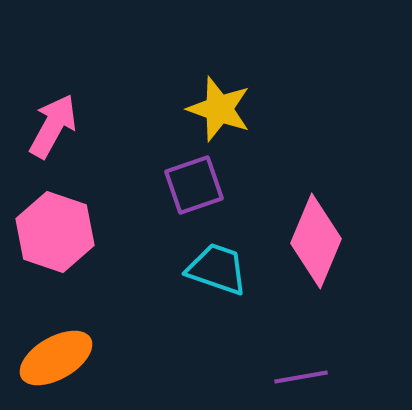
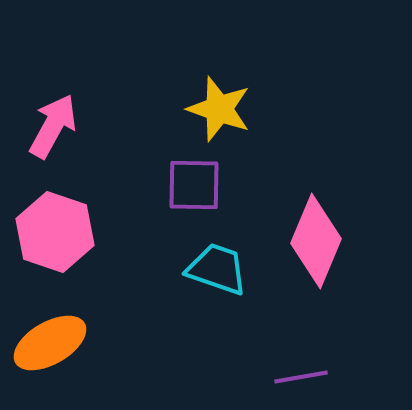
purple square: rotated 20 degrees clockwise
orange ellipse: moved 6 px left, 15 px up
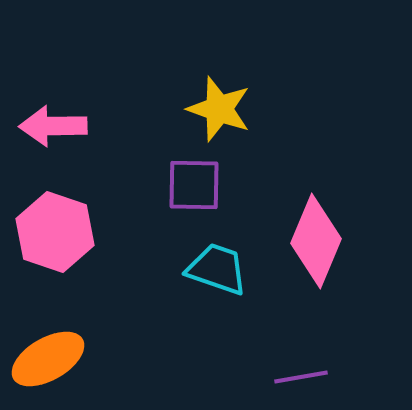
pink arrow: rotated 120 degrees counterclockwise
orange ellipse: moved 2 px left, 16 px down
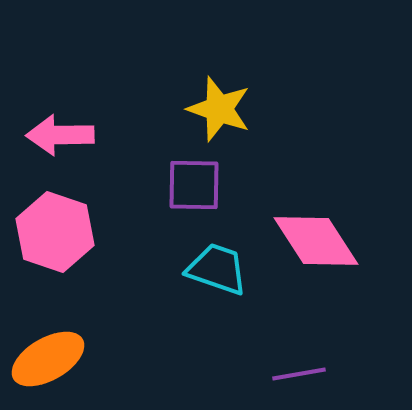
pink arrow: moved 7 px right, 9 px down
pink diamond: rotated 56 degrees counterclockwise
purple line: moved 2 px left, 3 px up
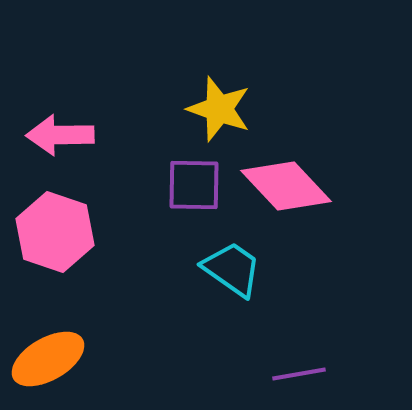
pink diamond: moved 30 px left, 55 px up; rotated 10 degrees counterclockwise
cyan trapezoid: moved 15 px right; rotated 16 degrees clockwise
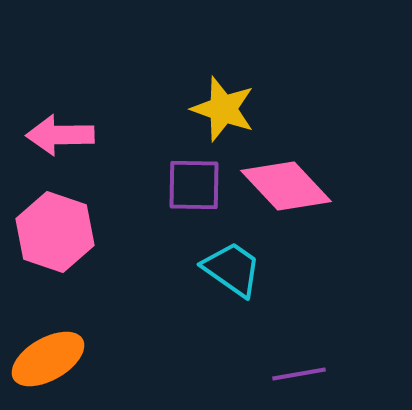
yellow star: moved 4 px right
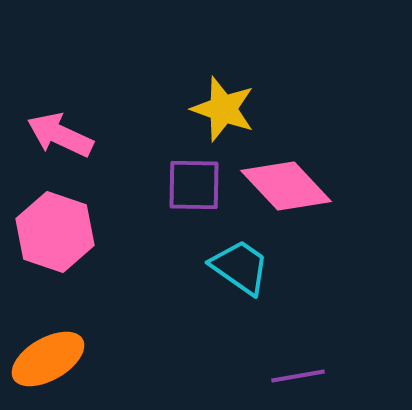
pink arrow: rotated 26 degrees clockwise
cyan trapezoid: moved 8 px right, 2 px up
purple line: moved 1 px left, 2 px down
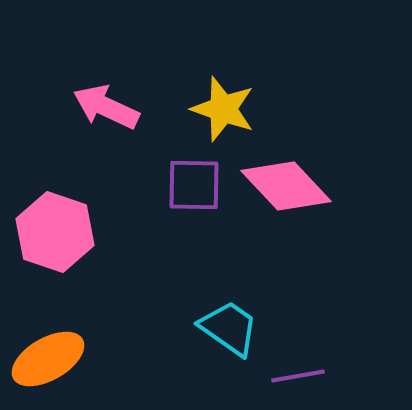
pink arrow: moved 46 px right, 28 px up
cyan trapezoid: moved 11 px left, 61 px down
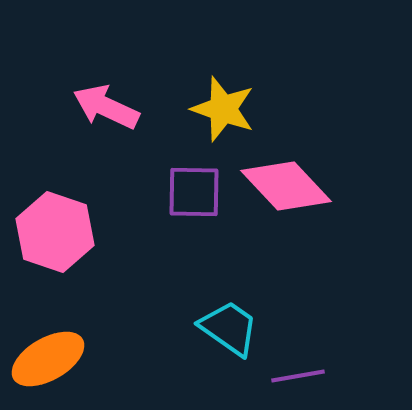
purple square: moved 7 px down
